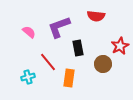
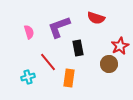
red semicircle: moved 2 px down; rotated 12 degrees clockwise
pink semicircle: rotated 32 degrees clockwise
brown circle: moved 6 px right
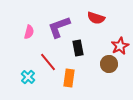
pink semicircle: rotated 32 degrees clockwise
cyan cross: rotated 32 degrees counterclockwise
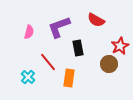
red semicircle: moved 2 px down; rotated 12 degrees clockwise
